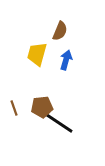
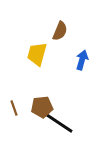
blue arrow: moved 16 px right
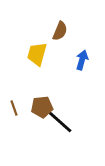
black line: moved 2 px up; rotated 8 degrees clockwise
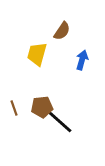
brown semicircle: moved 2 px right; rotated 12 degrees clockwise
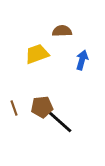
brown semicircle: rotated 126 degrees counterclockwise
yellow trapezoid: rotated 55 degrees clockwise
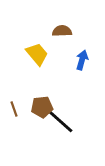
yellow trapezoid: rotated 70 degrees clockwise
brown line: moved 1 px down
black line: moved 1 px right
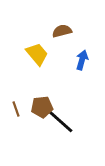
brown semicircle: rotated 12 degrees counterclockwise
brown line: moved 2 px right
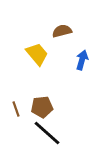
black line: moved 13 px left, 12 px down
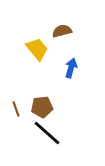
yellow trapezoid: moved 5 px up
blue arrow: moved 11 px left, 8 px down
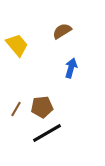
brown semicircle: rotated 18 degrees counterclockwise
yellow trapezoid: moved 20 px left, 4 px up
brown line: rotated 49 degrees clockwise
black line: rotated 72 degrees counterclockwise
